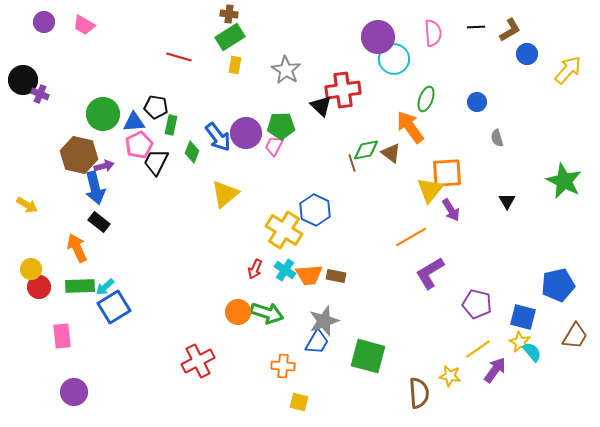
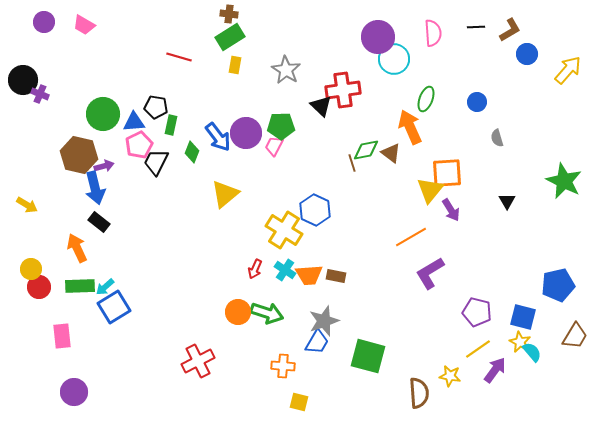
orange arrow at (410, 127): rotated 12 degrees clockwise
purple pentagon at (477, 304): moved 8 px down
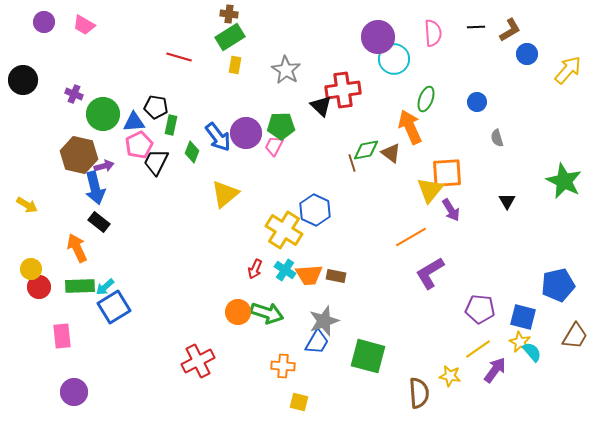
purple cross at (40, 94): moved 34 px right
purple pentagon at (477, 312): moved 3 px right, 3 px up; rotated 8 degrees counterclockwise
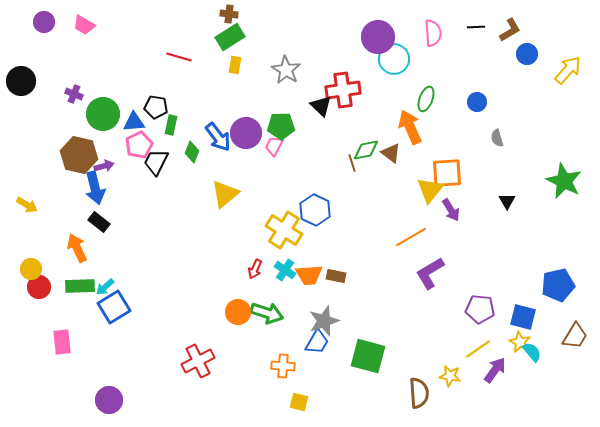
black circle at (23, 80): moved 2 px left, 1 px down
pink rectangle at (62, 336): moved 6 px down
purple circle at (74, 392): moved 35 px right, 8 px down
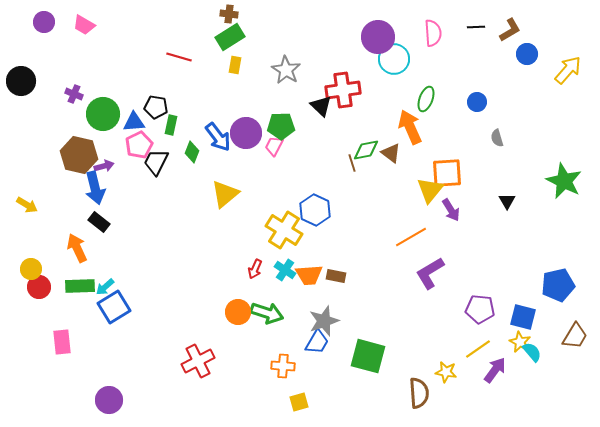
yellow star at (450, 376): moved 4 px left, 4 px up
yellow square at (299, 402): rotated 30 degrees counterclockwise
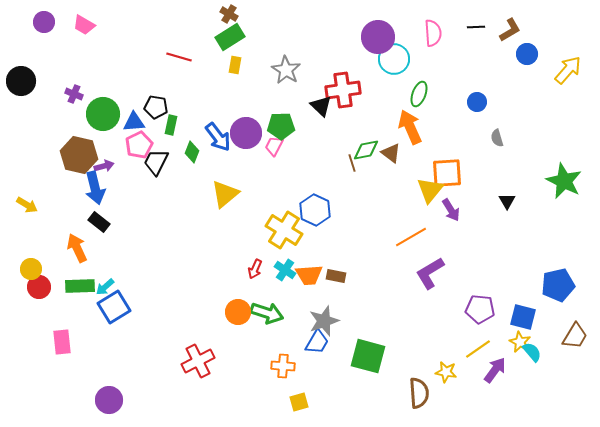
brown cross at (229, 14): rotated 24 degrees clockwise
green ellipse at (426, 99): moved 7 px left, 5 px up
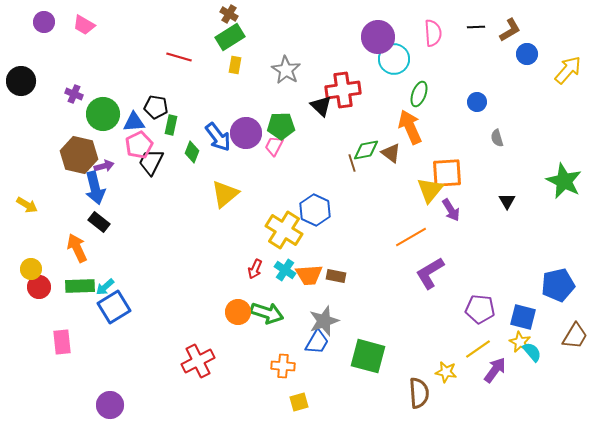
black trapezoid at (156, 162): moved 5 px left
purple circle at (109, 400): moved 1 px right, 5 px down
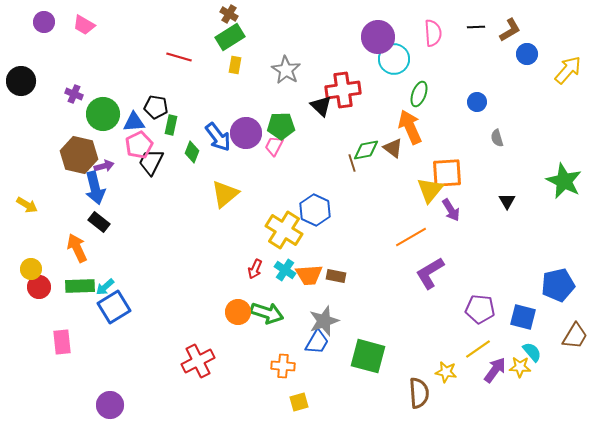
brown triangle at (391, 153): moved 2 px right, 5 px up
yellow star at (520, 342): moved 25 px down; rotated 25 degrees counterclockwise
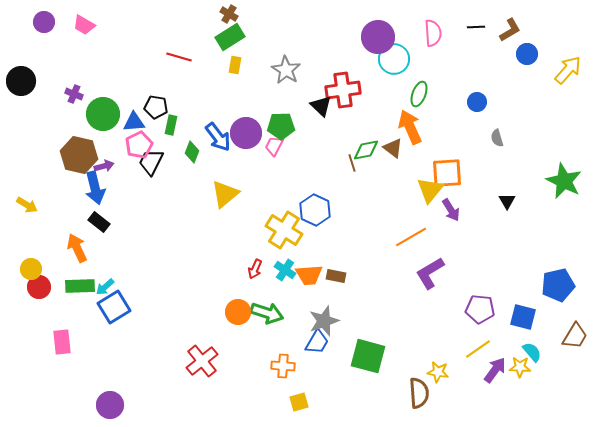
red cross at (198, 361): moved 4 px right; rotated 12 degrees counterclockwise
yellow star at (446, 372): moved 8 px left
